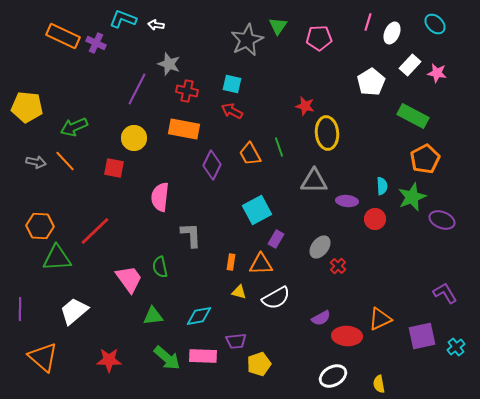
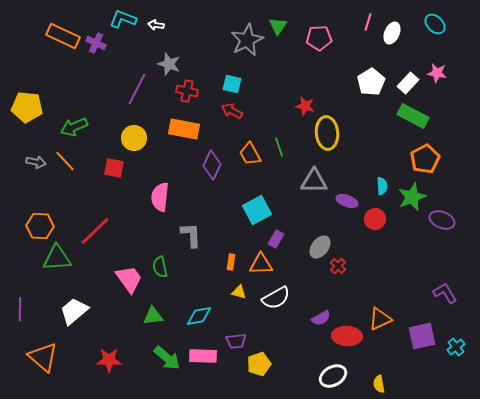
white rectangle at (410, 65): moved 2 px left, 18 px down
purple ellipse at (347, 201): rotated 15 degrees clockwise
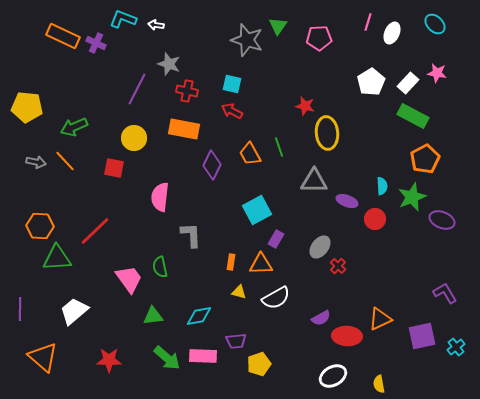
gray star at (247, 40): rotated 28 degrees counterclockwise
